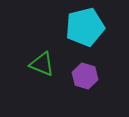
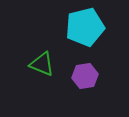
purple hexagon: rotated 25 degrees counterclockwise
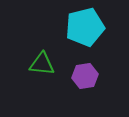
green triangle: rotated 16 degrees counterclockwise
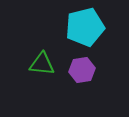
purple hexagon: moved 3 px left, 6 px up
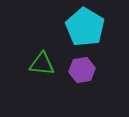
cyan pentagon: rotated 27 degrees counterclockwise
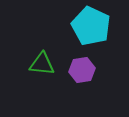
cyan pentagon: moved 6 px right, 1 px up; rotated 6 degrees counterclockwise
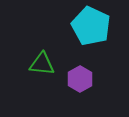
purple hexagon: moved 2 px left, 9 px down; rotated 20 degrees counterclockwise
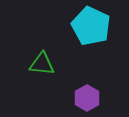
purple hexagon: moved 7 px right, 19 px down
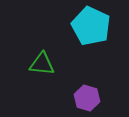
purple hexagon: rotated 15 degrees counterclockwise
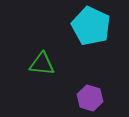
purple hexagon: moved 3 px right
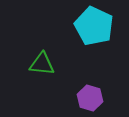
cyan pentagon: moved 3 px right
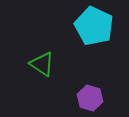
green triangle: rotated 28 degrees clockwise
